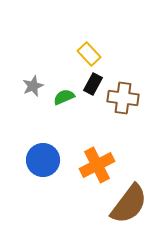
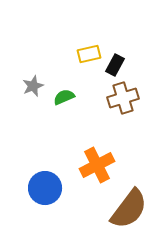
yellow rectangle: rotated 60 degrees counterclockwise
black rectangle: moved 22 px right, 19 px up
brown cross: rotated 24 degrees counterclockwise
blue circle: moved 2 px right, 28 px down
brown semicircle: moved 5 px down
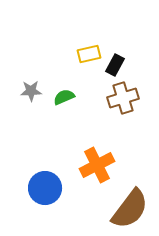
gray star: moved 2 px left, 5 px down; rotated 20 degrees clockwise
brown semicircle: moved 1 px right
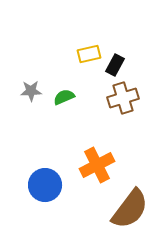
blue circle: moved 3 px up
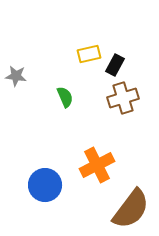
gray star: moved 15 px left, 15 px up; rotated 10 degrees clockwise
green semicircle: moved 1 px right; rotated 90 degrees clockwise
brown semicircle: moved 1 px right
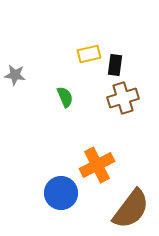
black rectangle: rotated 20 degrees counterclockwise
gray star: moved 1 px left, 1 px up
blue circle: moved 16 px right, 8 px down
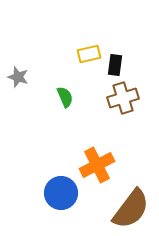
gray star: moved 3 px right, 2 px down; rotated 10 degrees clockwise
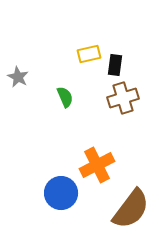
gray star: rotated 10 degrees clockwise
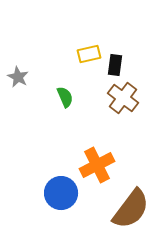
brown cross: rotated 36 degrees counterclockwise
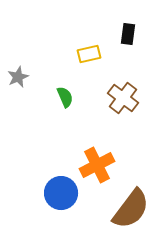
black rectangle: moved 13 px right, 31 px up
gray star: rotated 20 degrees clockwise
